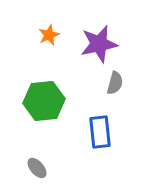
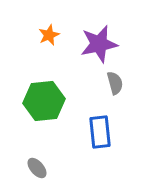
gray semicircle: rotated 30 degrees counterclockwise
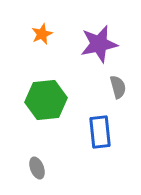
orange star: moved 7 px left, 1 px up
gray semicircle: moved 3 px right, 4 px down
green hexagon: moved 2 px right, 1 px up
gray ellipse: rotated 20 degrees clockwise
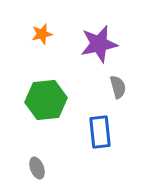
orange star: rotated 10 degrees clockwise
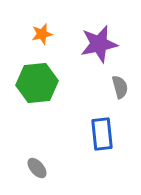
gray semicircle: moved 2 px right
green hexagon: moved 9 px left, 17 px up
blue rectangle: moved 2 px right, 2 px down
gray ellipse: rotated 20 degrees counterclockwise
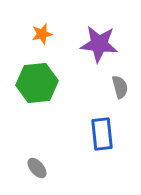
purple star: rotated 18 degrees clockwise
